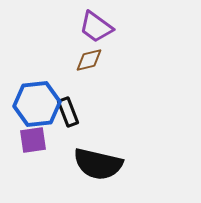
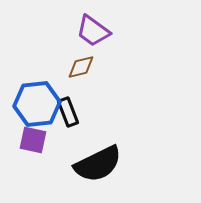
purple trapezoid: moved 3 px left, 4 px down
brown diamond: moved 8 px left, 7 px down
purple square: rotated 20 degrees clockwise
black semicircle: rotated 39 degrees counterclockwise
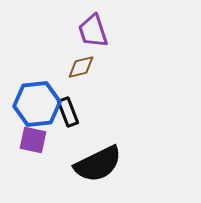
purple trapezoid: rotated 36 degrees clockwise
